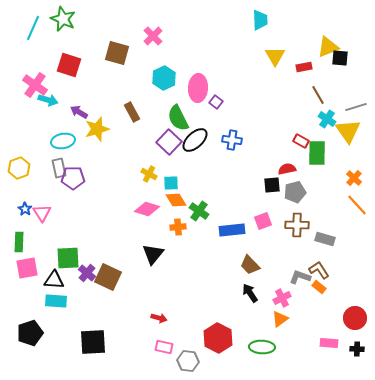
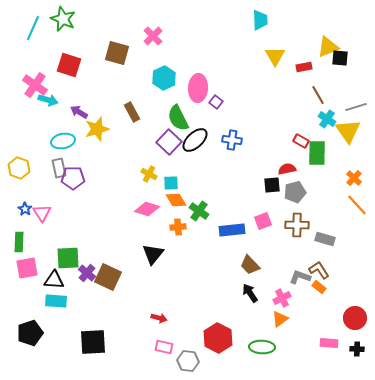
yellow hexagon at (19, 168): rotated 20 degrees counterclockwise
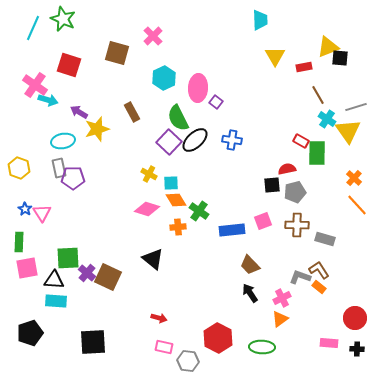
black triangle at (153, 254): moved 5 px down; rotated 30 degrees counterclockwise
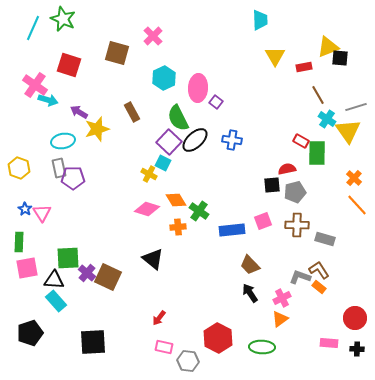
cyan square at (171, 183): moved 8 px left, 20 px up; rotated 28 degrees clockwise
cyan rectangle at (56, 301): rotated 45 degrees clockwise
red arrow at (159, 318): rotated 112 degrees clockwise
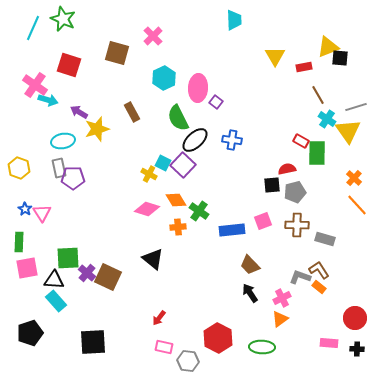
cyan trapezoid at (260, 20): moved 26 px left
purple square at (169, 142): moved 14 px right, 23 px down
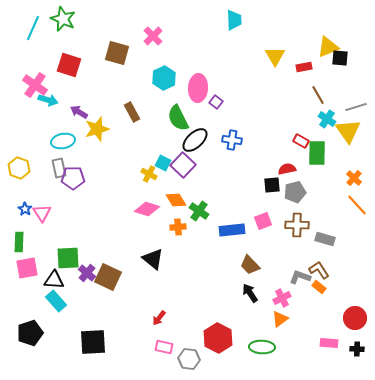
gray hexagon at (188, 361): moved 1 px right, 2 px up
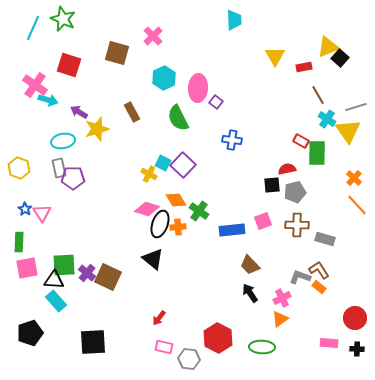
black square at (340, 58): rotated 36 degrees clockwise
black ellipse at (195, 140): moved 35 px left, 84 px down; rotated 28 degrees counterclockwise
green square at (68, 258): moved 4 px left, 7 px down
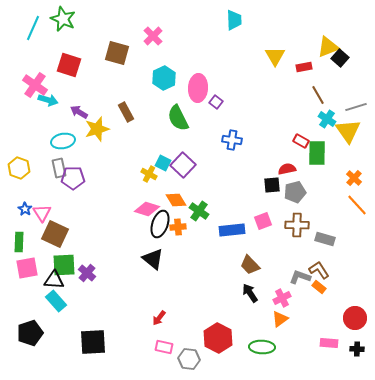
brown rectangle at (132, 112): moved 6 px left
brown square at (108, 277): moved 53 px left, 43 px up
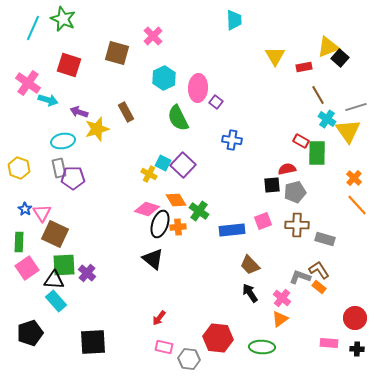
pink cross at (35, 85): moved 7 px left, 2 px up
purple arrow at (79, 112): rotated 12 degrees counterclockwise
pink square at (27, 268): rotated 25 degrees counterclockwise
pink cross at (282, 298): rotated 24 degrees counterclockwise
red hexagon at (218, 338): rotated 20 degrees counterclockwise
